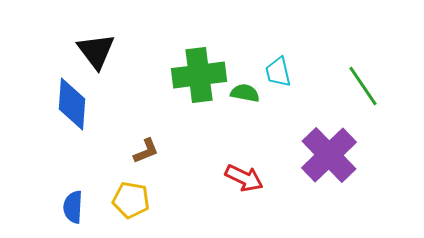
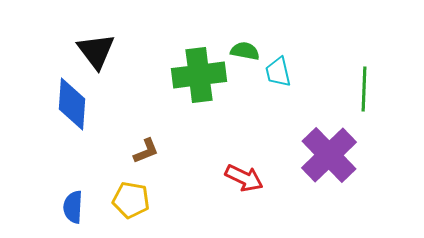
green line: moved 1 px right, 3 px down; rotated 36 degrees clockwise
green semicircle: moved 42 px up
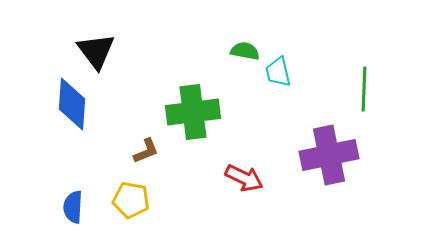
green cross: moved 6 px left, 37 px down
purple cross: rotated 32 degrees clockwise
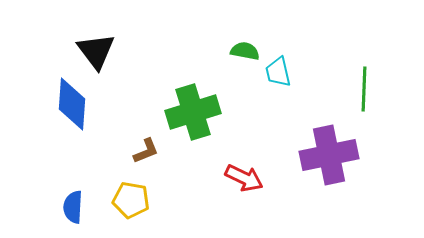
green cross: rotated 10 degrees counterclockwise
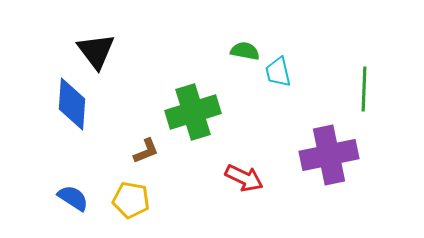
blue semicircle: moved 9 px up; rotated 120 degrees clockwise
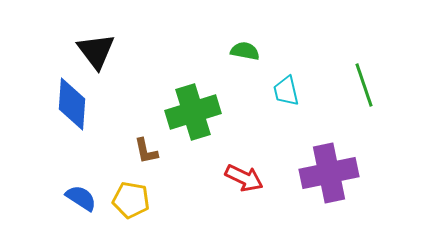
cyan trapezoid: moved 8 px right, 19 px down
green line: moved 4 px up; rotated 21 degrees counterclockwise
brown L-shape: rotated 100 degrees clockwise
purple cross: moved 18 px down
blue semicircle: moved 8 px right
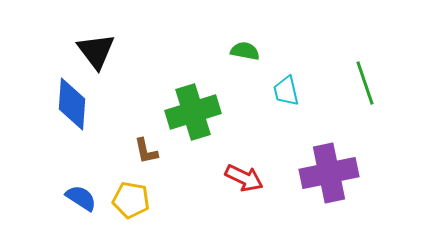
green line: moved 1 px right, 2 px up
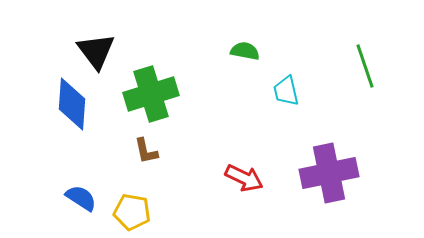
green line: moved 17 px up
green cross: moved 42 px left, 18 px up
yellow pentagon: moved 1 px right, 12 px down
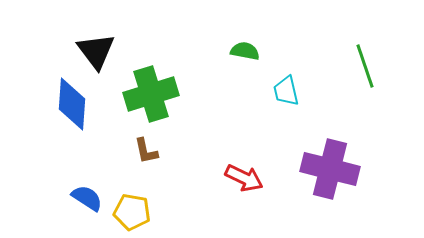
purple cross: moved 1 px right, 4 px up; rotated 26 degrees clockwise
blue semicircle: moved 6 px right
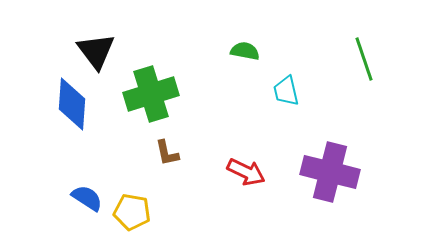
green line: moved 1 px left, 7 px up
brown L-shape: moved 21 px right, 2 px down
purple cross: moved 3 px down
red arrow: moved 2 px right, 6 px up
